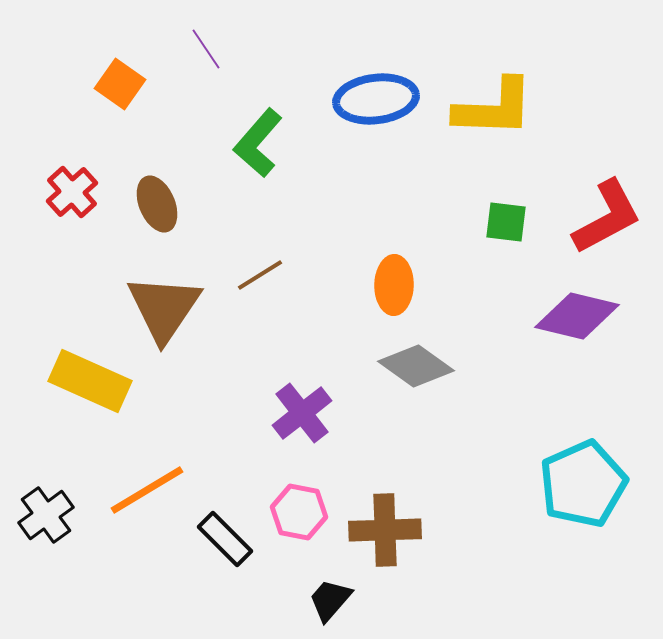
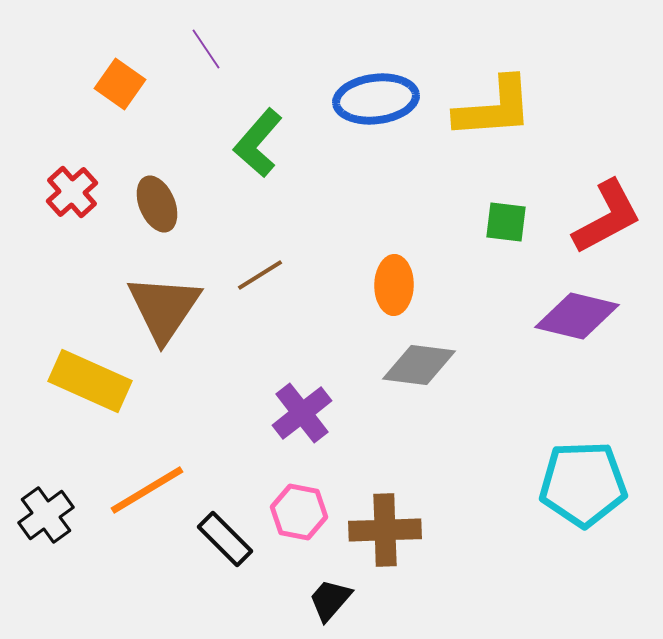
yellow L-shape: rotated 6 degrees counterclockwise
gray diamond: moved 3 px right, 1 px up; rotated 28 degrees counterclockwise
cyan pentagon: rotated 22 degrees clockwise
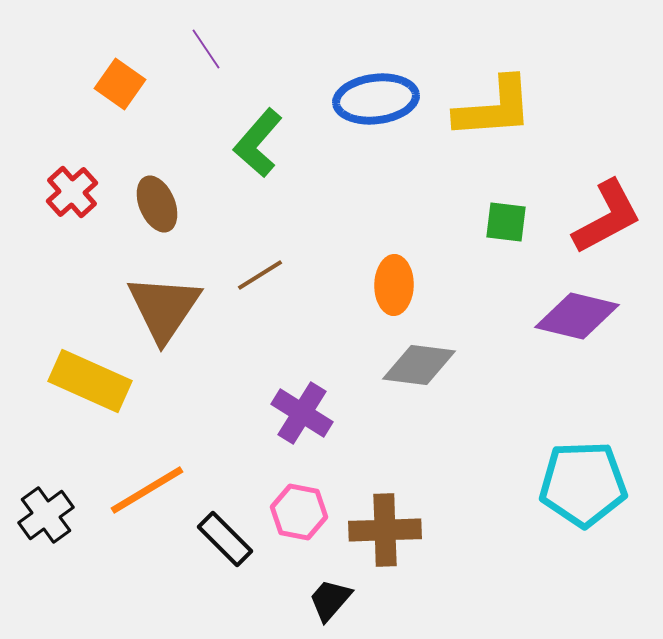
purple cross: rotated 20 degrees counterclockwise
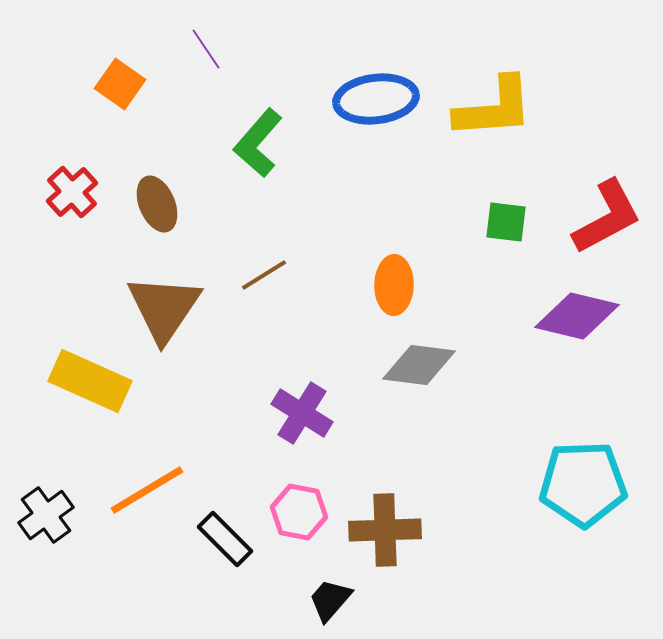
brown line: moved 4 px right
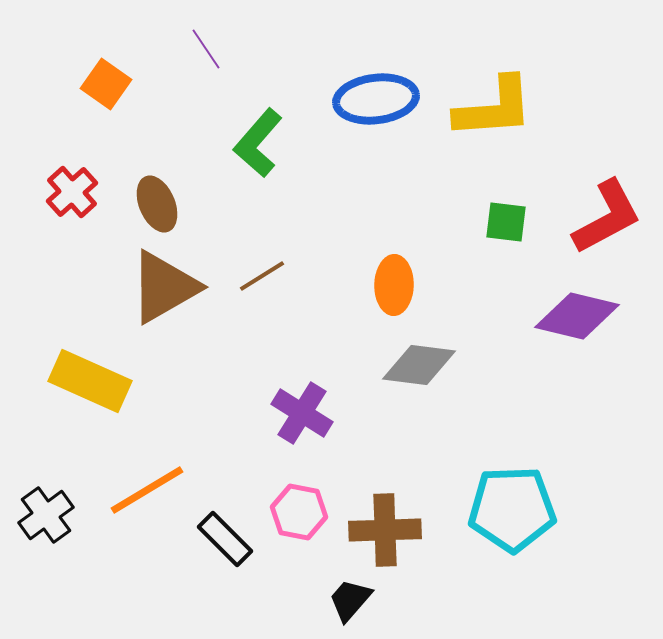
orange square: moved 14 px left
brown line: moved 2 px left, 1 px down
brown triangle: moved 21 px up; rotated 26 degrees clockwise
cyan pentagon: moved 71 px left, 25 px down
black trapezoid: moved 20 px right
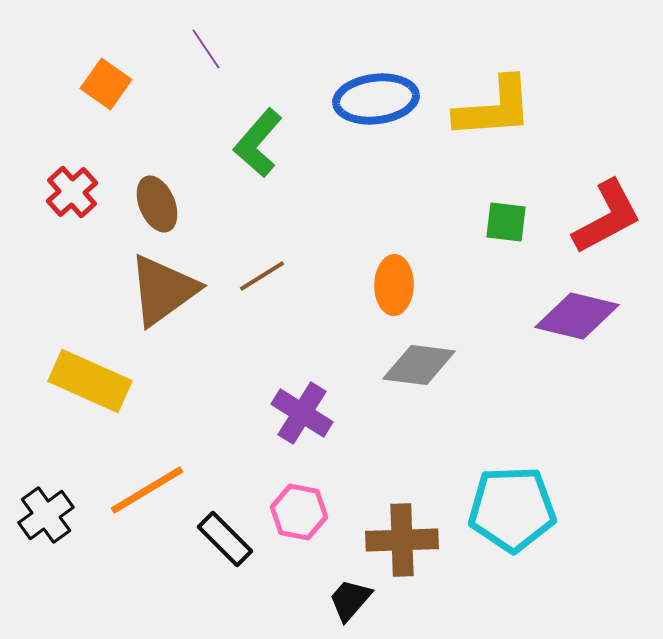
brown triangle: moved 1 px left, 3 px down; rotated 6 degrees counterclockwise
brown cross: moved 17 px right, 10 px down
